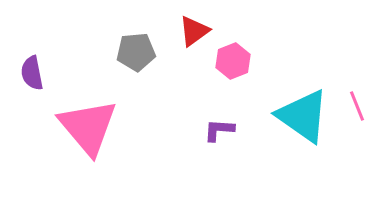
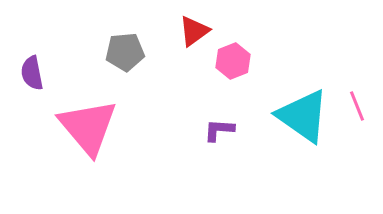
gray pentagon: moved 11 px left
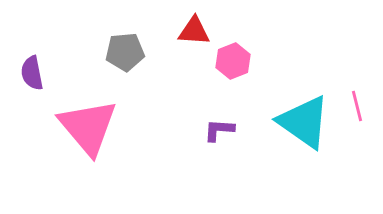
red triangle: rotated 40 degrees clockwise
pink line: rotated 8 degrees clockwise
cyan triangle: moved 1 px right, 6 px down
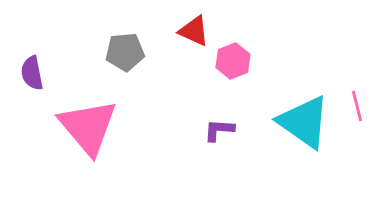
red triangle: rotated 20 degrees clockwise
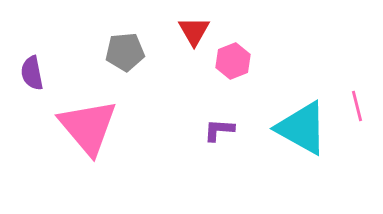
red triangle: rotated 36 degrees clockwise
cyan triangle: moved 2 px left, 6 px down; rotated 6 degrees counterclockwise
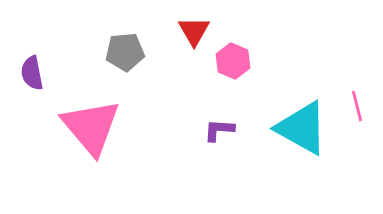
pink hexagon: rotated 16 degrees counterclockwise
pink triangle: moved 3 px right
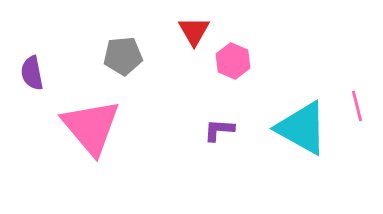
gray pentagon: moved 2 px left, 4 px down
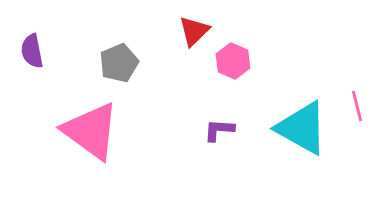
red triangle: rotated 16 degrees clockwise
gray pentagon: moved 4 px left, 7 px down; rotated 18 degrees counterclockwise
purple semicircle: moved 22 px up
pink triangle: moved 4 px down; rotated 14 degrees counterclockwise
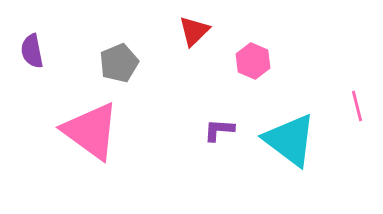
pink hexagon: moved 20 px right
cyan triangle: moved 12 px left, 12 px down; rotated 8 degrees clockwise
